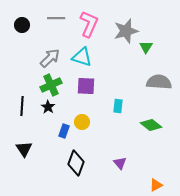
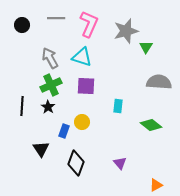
gray arrow: rotated 75 degrees counterclockwise
black triangle: moved 17 px right
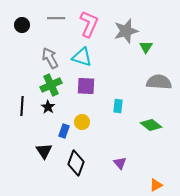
black triangle: moved 3 px right, 2 px down
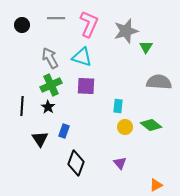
yellow circle: moved 43 px right, 5 px down
black triangle: moved 4 px left, 12 px up
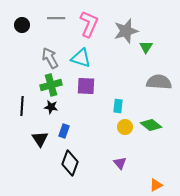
cyan triangle: moved 1 px left, 1 px down
green cross: rotated 10 degrees clockwise
black star: moved 3 px right; rotated 24 degrees counterclockwise
black diamond: moved 6 px left
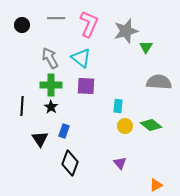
cyan triangle: rotated 20 degrees clockwise
green cross: rotated 15 degrees clockwise
black star: rotated 24 degrees clockwise
yellow circle: moved 1 px up
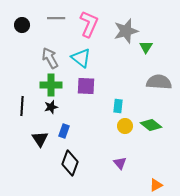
black star: rotated 24 degrees clockwise
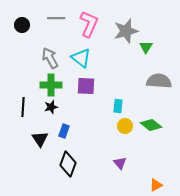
gray semicircle: moved 1 px up
black line: moved 1 px right, 1 px down
black diamond: moved 2 px left, 1 px down
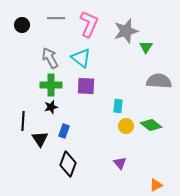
black line: moved 14 px down
yellow circle: moved 1 px right
